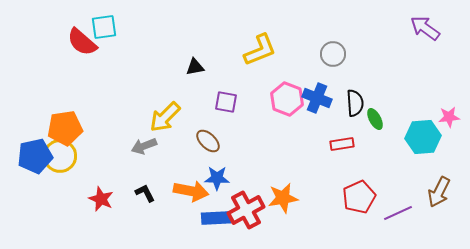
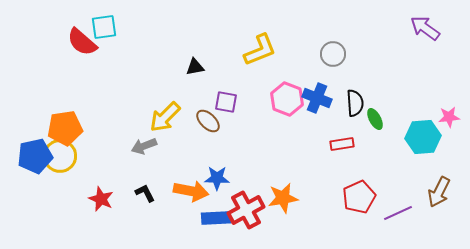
brown ellipse: moved 20 px up
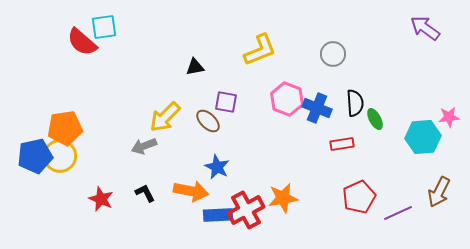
blue cross: moved 10 px down
blue star: moved 11 px up; rotated 25 degrees clockwise
blue rectangle: moved 2 px right, 3 px up
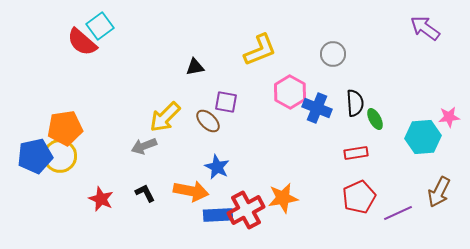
cyan square: moved 4 px left, 1 px up; rotated 28 degrees counterclockwise
pink hexagon: moved 3 px right, 7 px up; rotated 8 degrees clockwise
red rectangle: moved 14 px right, 9 px down
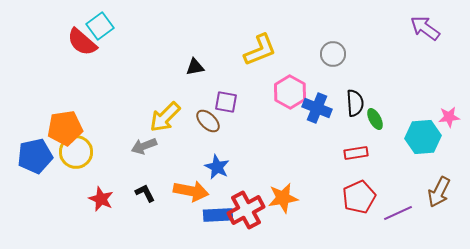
yellow circle: moved 16 px right, 4 px up
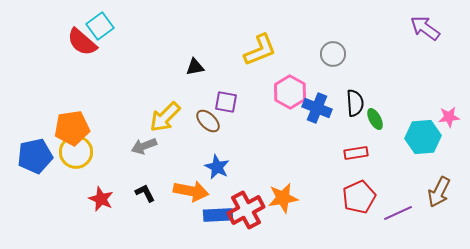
orange pentagon: moved 7 px right
